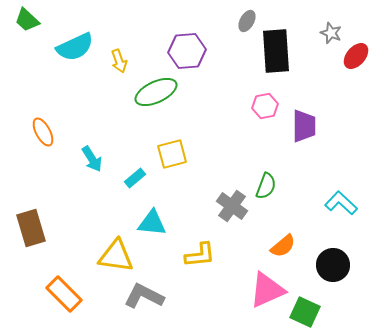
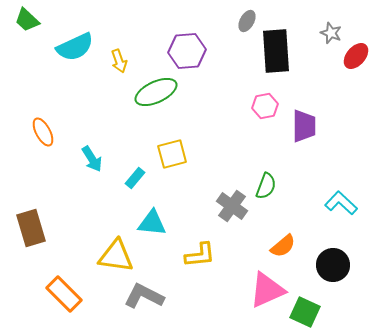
cyan rectangle: rotated 10 degrees counterclockwise
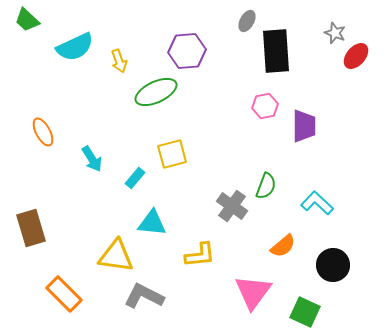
gray star: moved 4 px right
cyan L-shape: moved 24 px left
pink triangle: moved 14 px left, 2 px down; rotated 30 degrees counterclockwise
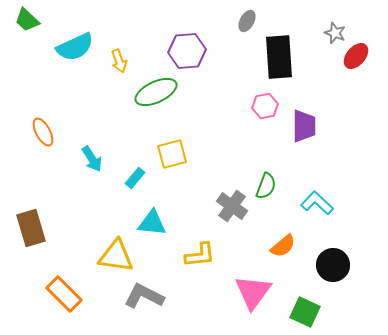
black rectangle: moved 3 px right, 6 px down
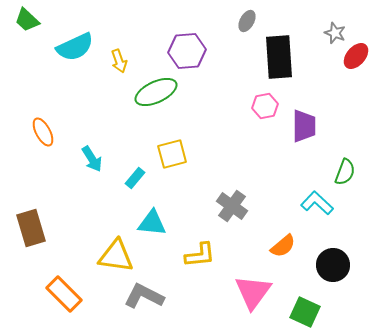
green semicircle: moved 79 px right, 14 px up
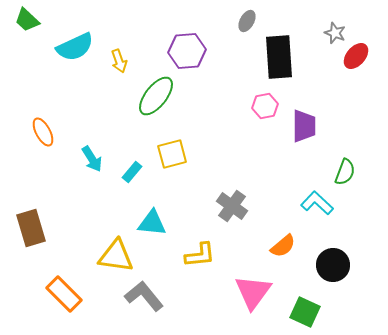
green ellipse: moved 4 px down; rotated 27 degrees counterclockwise
cyan rectangle: moved 3 px left, 6 px up
gray L-shape: rotated 24 degrees clockwise
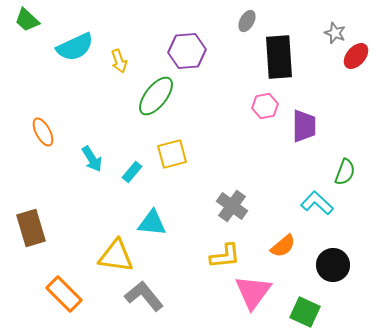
yellow L-shape: moved 25 px right, 1 px down
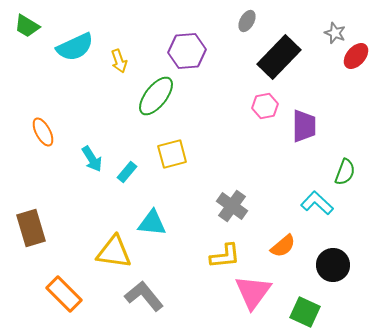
green trapezoid: moved 6 px down; rotated 12 degrees counterclockwise
black rectangle: rotated 48 degrees clockwise
cyan rectangle: moved 5 px left
yellow triangle: moved 2 px left, 4 px up
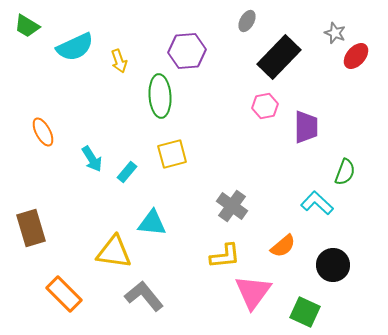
green ellipse: moved 4 px right; rotated 42 degrees counterclockwise
purple trapezoid: moved 2 px right, 1 px down
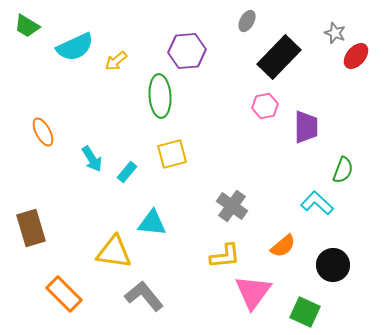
yellow arrow: moved 3 px left; rotated 70 degrees clockwise
green semicircle: moved 2 px left, 2 px up
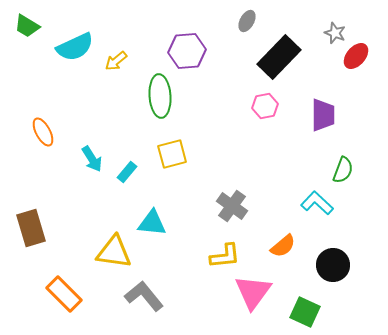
purple trapezoid: moved 17 px right, 12 px up
